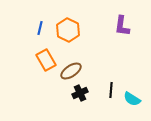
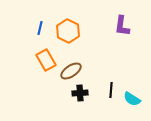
orange hexagon: moved 1 px down
black cross: rotated 21 degrees clockwise
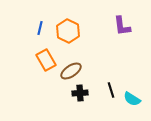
purple L-shape: rotated 15 degrees counterclockwise
black line: rotated 21 degrees counterclockwise
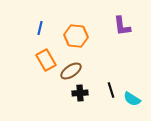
orange hexagon: moved 8 px right, 5 px down; rotated 20 degrees counterclockwise
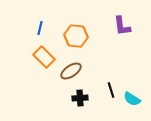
orange rectangle: moved 2 px left, 3 px up; rotated 15 degrees counterclockwise
black cross: moved 5 px down
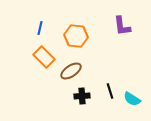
black line: moved 1 px left, 1 px down
black cross: moved 2 px right, 2 px up
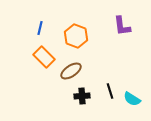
orange hexagon: rotated 15 degrees clockwise
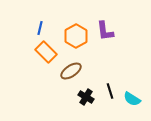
purple L-shape: moved 17 px left, 5 px down
orange hexagon: rotated 10 degrees clockwise
orange rectangle: moved 2 px right, 5 px up
black cross: moved 4 px right, 1 px down; rotated 35 degrees clockwise
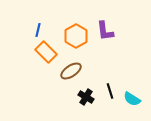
blue line: moved 2 px left, 2 px down
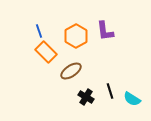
blue line: moved 1 px right, 1 px down; rotated 32 degrees counterclockwise
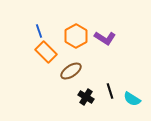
purple L-shape: moved 7 px down; rotated 50 degrees counterclockwise
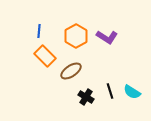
blue line: rotated 24 degrees clockwise
purple L-shape: moved 2 px right, 1 px up
orange rectangle: moved 1 px left, 4 px down
cyan semicircle: moved 7 px up
